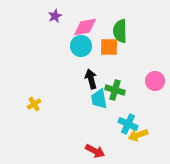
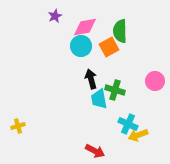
orange square: rotated 30 degrees counterclockwise
yellow cross: moved 16 px left, 22 px down; rotated 16 degrees clockwise
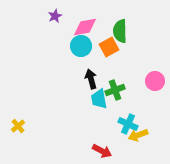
green cross: rotated 36 degrees counterclockwise
yellow cross: rotated 24 degrees counterclockwise
red arrow: moved 7 px right
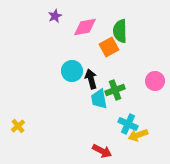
cyan circle: moved 9 px left, 25 px down
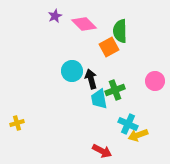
pink diamond: moved 1 px left, 3 px up; rotated 55 degrees clockwise
yellow cross: moved 1 px left, 3 px up; rotated 24 degrees clockwise
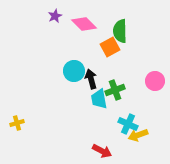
orange square: moved 1 px right
cyan circle: moved 2 px right
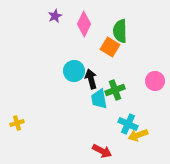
pink diamond: rotated 70 degrees clockwise
orange square: rotated 30 degrees counterclockwise
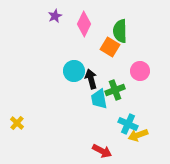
pink circle: moved 15 px left, 10 px up
yellow cross: rotated 32 degrees counterclockwise
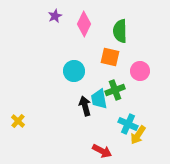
orange square: moved 10 px down; rotated 18 degrees counterclockwise
black arrow: moved 6 px left, 27 px down
yellow cross: moved 1 px right, 2 px up
yellow arrow: rotated 36 degrees counterclockwise
